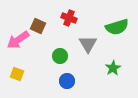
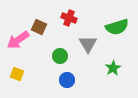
brown square: moved 1 px right, 1 px down
blue circle: moved 1 px up
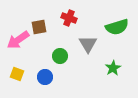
brown square: rotated 35 degrees counterclockwise
blue circle: moved 22 px left, 3 px up
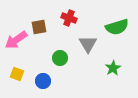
pink arrow: moved 2 px left
green circle: moved 2 px down
blue circle: moved 2 px left, 4 px down
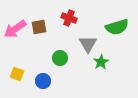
pink arrow: moved 1 px left, 11 px up
green star: moved 12 px left, 6 px up
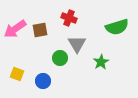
brown square: moved 1 px right, 3 px down
gray triangle: moved 11 px left
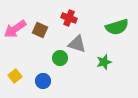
brown square: rotated 35 degrees clockwise
gray triangle: rotated 42 degrees counterclockwise
green star: moved 3 px right; rotated 14 degrees clockwise
yellow square: moved 2 px left, 2 px down; rotated 32 degrees clockwise
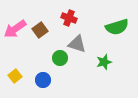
brown square: rotated 28 degrees clockwise
blue circle: moved 1 px up
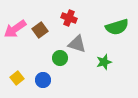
yellow square: moved 2 px right, 2 px down
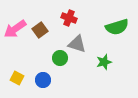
yellow square: rotated 24 degrees counterclockwise
